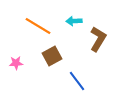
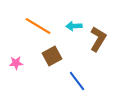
cyan arrow: moved 5 px down
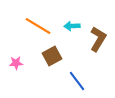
cyan arrow: moved 2 px left
